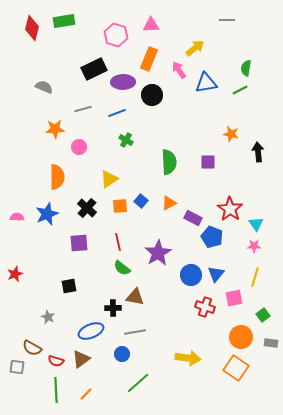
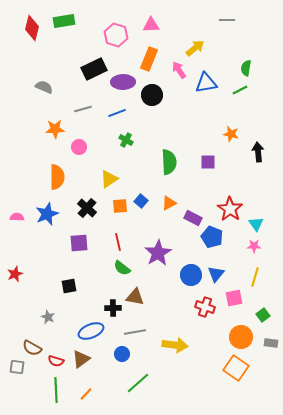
yellow arrow at (188, 358): moved 13 px left, 13 px up
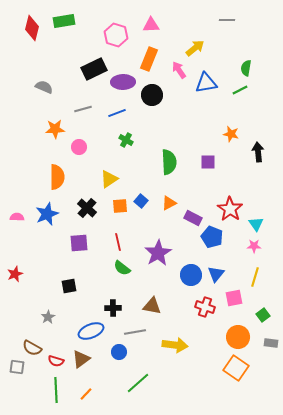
brown triangle at (135, 297): moved 17 px right, 9 px down
gray star at (48, 317): rotated 16 degrees clockwise
orange circle at (241, 337): moved 3 px left
blue circle at (122, 354): moved 3 px left, 2 px up
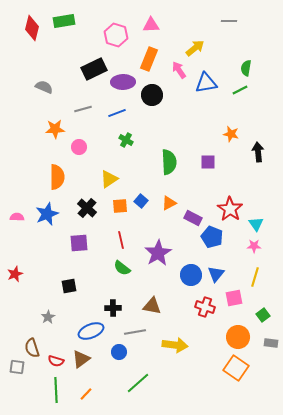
gray line at (227, 20): moved 2 px right, 1 px down
red line at (118, 242): moved 3 px right, 2 px up
brown semicircle at (32, 348): rotated 42 degrees clockwise
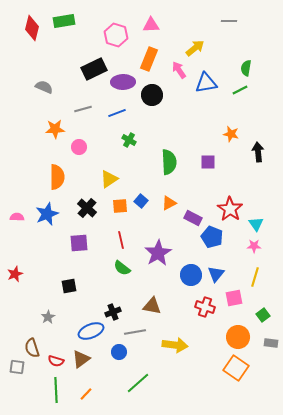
green cross at (126, 140): moved 3 px right
black cross at (113, 308): moved 4 px down; rotated 21 degrees counterclockwise
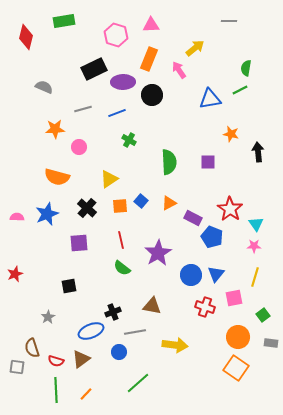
red diamond at (32, 28): moved 6 px left, 9 px down
blue triangle at (206, 83): moved 4 px right, 16 px down
orange semicircle at (57, 177): rotated 105 degrees clockwise
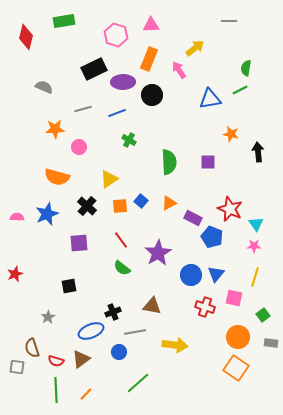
black cross at (87, 208): moved 2 px up
red star at (230, 209): rotated 10 degrees counterclockwise
red line at (121, 240): rotated 24 degrees counterclockwise
pink square at (234, 298): rotated 24 degrees clockwise
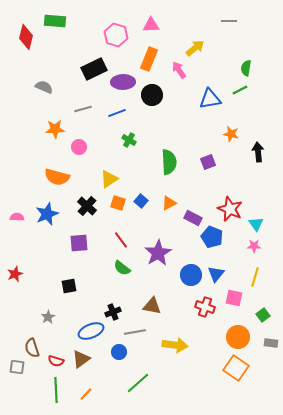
green rectangle at (64, 21): moved 9 px left; rotated 15 degrees clockwise
purple square at (208, 162): rotated 21 degrees counterclockwise
orange square at (120, 206): moved 2 px left, 3 px up; rotated 21 degrees clockwise
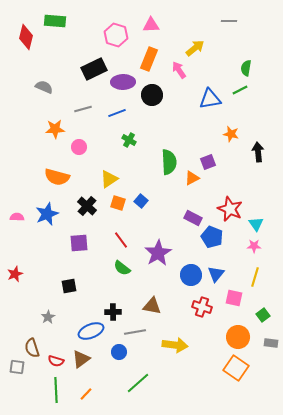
orange triangle at (169, 203): moved 23 px right, 25 px up
red cross at (205, 307): moved 3 px left
black cross at (113, 312): rotated 21 degrees clockwise
